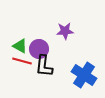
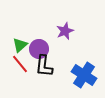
purple star: rotated 18 degrees counterclockwise
green triangle: moved 1 px up; rotated 49 degrees clockwise
red line: moved 2 px left, 3 px down; rotated 36 degrees clockwise
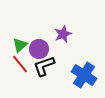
purple star: moved 2 px left, 3 px down
black L-shape: rotated 65 degrees clockwise
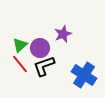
purple circle: moved 1 px right, 1 px up
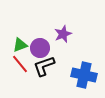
green triangle: rotated 21 degrees clockwise
blue cross: rotated 20 degrees counterclockwise
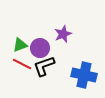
red line: moved 2 px right; rotated 24 degrees counterclockwise
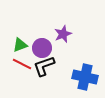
purple circle: moved 2 px right
blue cross: moved 1 px right, 2 px down
